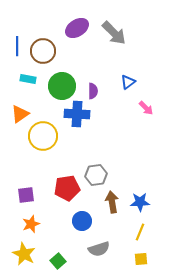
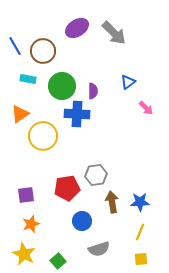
blue line: moved 2 px left; rotated 30 degrees counterclockwise
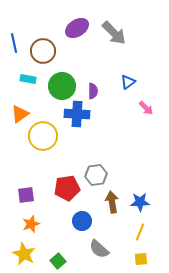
blue line: moved 1 px left, 3 px up; rotated 18 degrees clockwise
gray semicircle: rotated 60 degrees clockwise
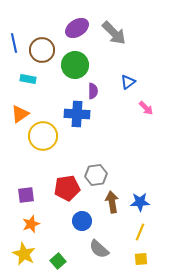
brown circle: moved 1 px left, 1 px up
green circle: moved 13 px right, 21 px up
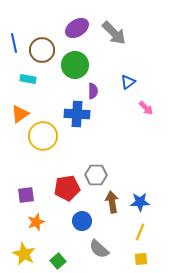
gray hexagon: rotated 10 degrees clockwise
orange star: moved 5 px right, 2 px up
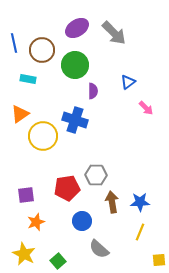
blue cross: moved 2 px left, 6 px down; rotated 15 degrees clockwise
yellow square: moved 18 px right, 1 px down
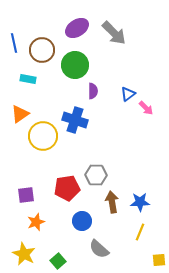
blue triangle: moved 12 px down
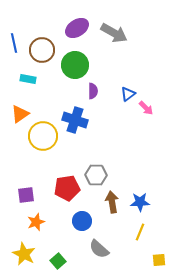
gray arrow: rotated 16 degrees counterclockwise
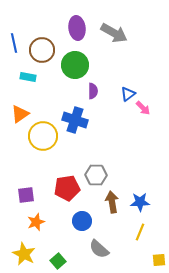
purple ellipse: rotated 65 degrees counterclockwise
cyan rectangle: moved 2 px up
pink arrow: moved 3 px left
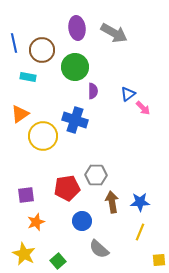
green circle: moved 2 px down
